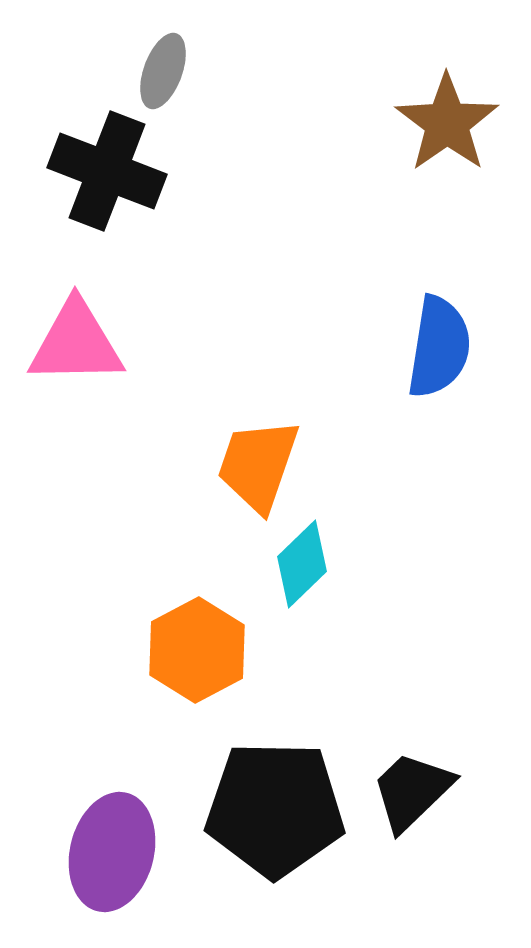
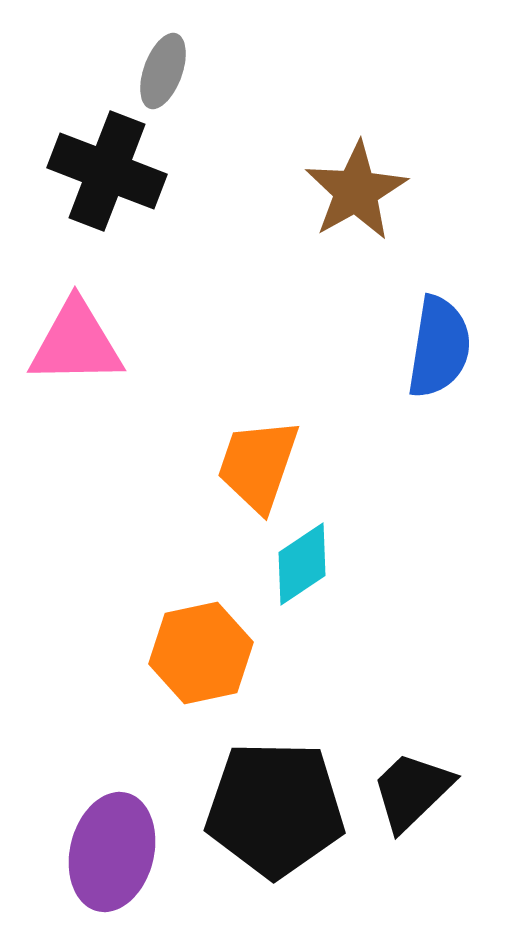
brown star: moved 91 px left, 68 px down; rotated 6 degrees clockwise
cyan diamond: rotated 10 degrees clockwise
orange hexagon: moved 4 px right, 3 px down; rotated 16 degrees clockwise
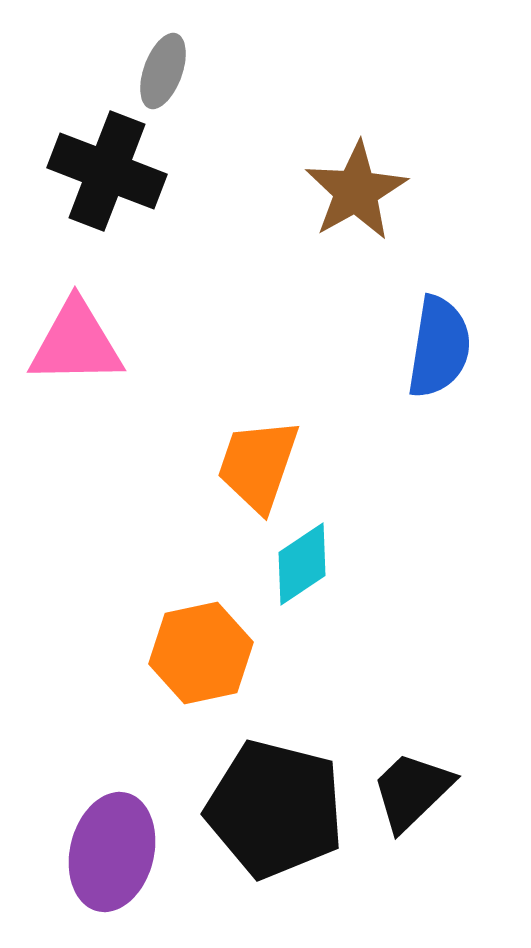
black pentagon: rotated 13 degrees clockwise
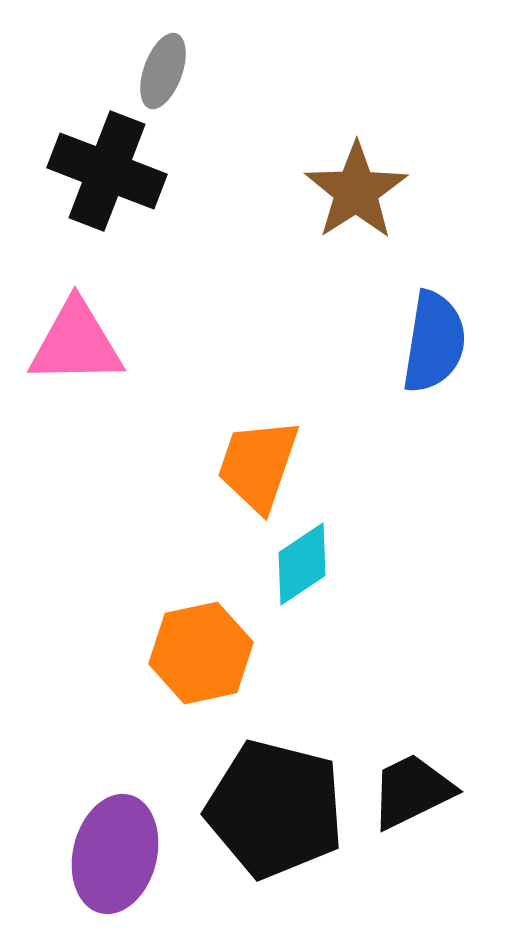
brown star: rotated 4 degrees counterclockwise
blue semicircle: moved 5 px left, 5 px up
black trapezoid: rotated 18 degrees clockwise
purple ellipse: moved 3 px right, 2 px down
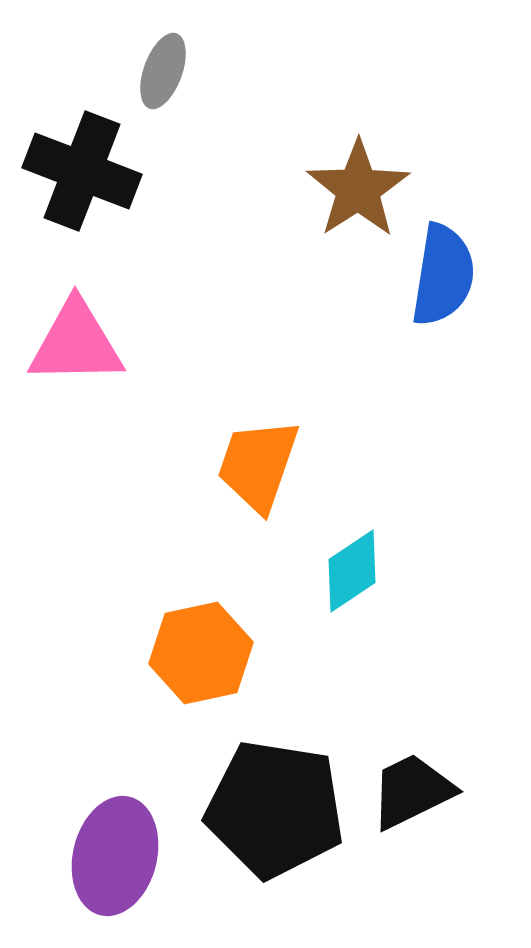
black cross: moved 25 px left
brown star: moved 2 px right, 2 px up
blue semicircle: moved 9 px right, 67 px up
cyan diamond: moved 50 px right, 7 px down
black pentagon: rotated 5 degrees counterclockwise
purple ellipse: moved 2 px down
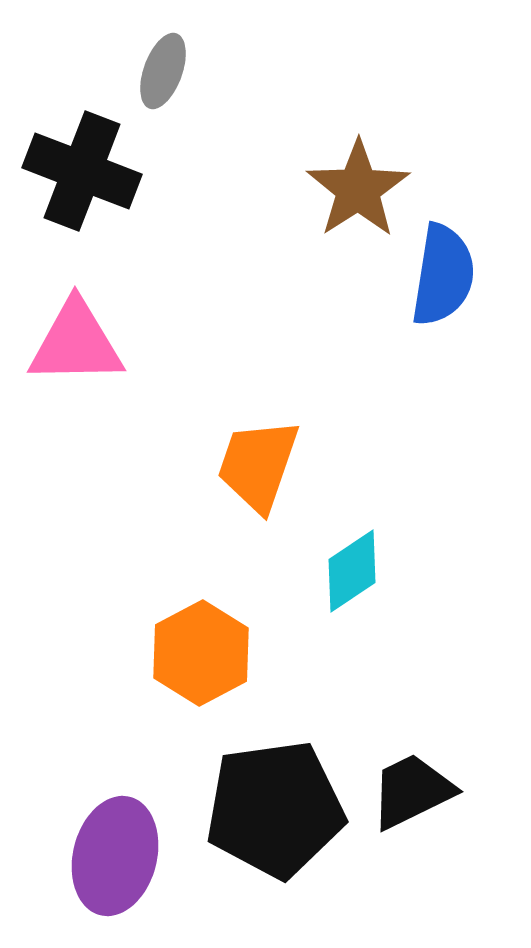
orange hexagon: rotated 16 degrees counterclockwise
black pentagon: rotated 17 degrees counterclockwise
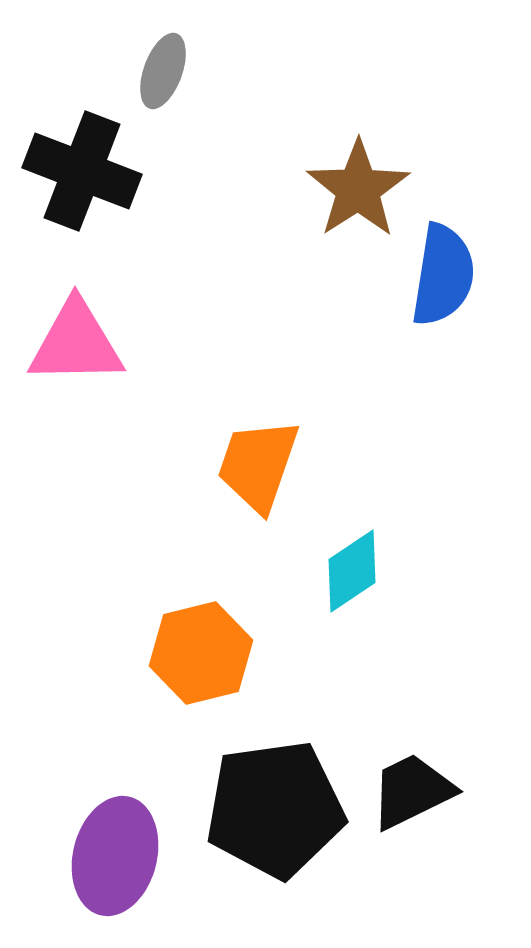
orange hexagon: rotated 14 degrees clockwise
